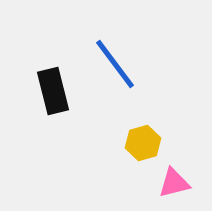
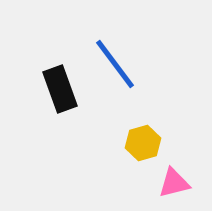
black rectangle: moved 7 px right, 2 px up; rotated 6 degrees counterclockwise
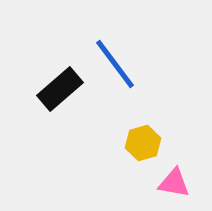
black rectangle: rotated 69 degrees clockwise
pink triangle: rotated 24 degrees clockwise
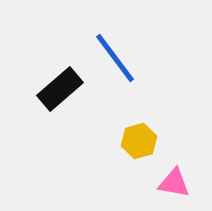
blue line: moved 6 px up
yellow hexagon: moved 4 px left, 2 px up
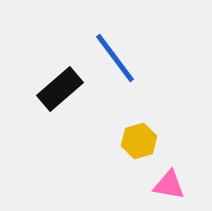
pink triangle: moved 5 px left, 2 px down
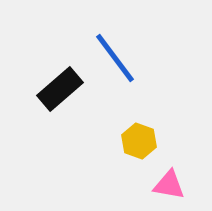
yellow hexagon: rotated 24 degrees counterclockwise
